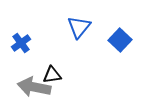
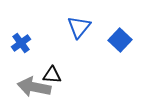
black triangle: rotated 12 degrees clockwise
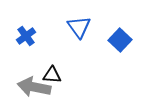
blue triangle: rotated 15 degrees counterclockwise
blue cross: moved 5 px right, 7 px up
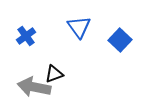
black triangle: moved 2 px right, 1 px up; rotated 24 degrees counterclockwise
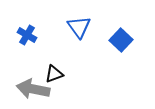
blue cross: moved 1 px right, 1 px up; rotated 24 degrees counterclockwise
blue square: moved 1 px right
gray arrow: moved 1 px left, 2 px down
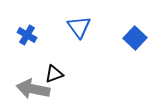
blue square: moved 14 px right, 2 px up
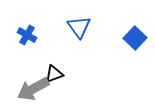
gray arrow: rotated 40 degrees counterclockwise
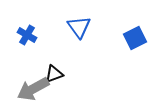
blue square: rotated 20 degrees clockwise
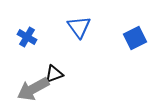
blue cross: moved 2 px down
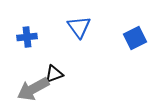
blue cross: rotated 36 degrees counterclockwise
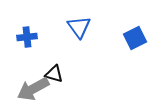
black triangle: rotated 36 degrees clockwise
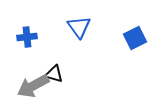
gray arrow: moved 3 px up
